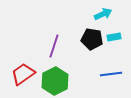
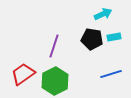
blue line: rotated 10 degrees counterclockwise
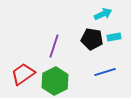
blue line: moved 6 px left, 2 px up
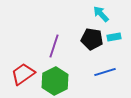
cyan arrow: moved 2 px left; rotated 108 degrees counterclockwise
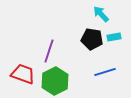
purple line: moved 5 px left, 5 px down
red trapezoid: rotated 55 degrees clockwise
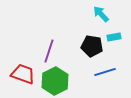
black pentagon: moved 7 px down
